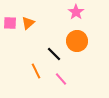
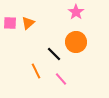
orange circle: moved 1 px left, 1 px down
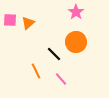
pink square: moved 3 px up
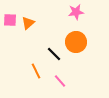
pink star: rotated 28 degrees clockwise
pink line: moved 1 px left, 2 px down
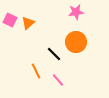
pink square: rotated 24 degrees clockwise
pink line: moved 2 px left, 1 px up
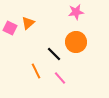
pink square: moved 8 px down
pink line: moved 2 px right, 2 px up
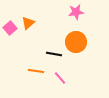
pink square: rotated 24 degrees clockwise
black line: rotated 35 degrees counterclockwise
orange line: rotated 56 degrees counterclockwise
